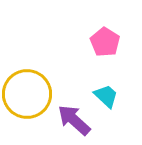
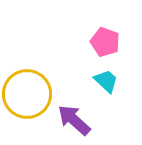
pink pentagon: rotated 12 degrees counterclockwise
cyan trapezoid: moved 15 px up
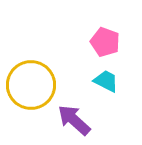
cyan trapezoid: rotated 16 degrees counterclockwise
yellow circle: moved 4 px right, 9 px up
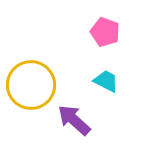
pink pentagon: moved 10 px up
